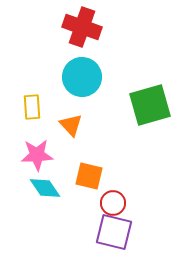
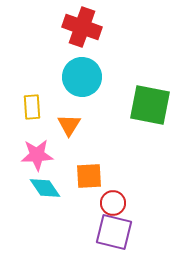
green square: rotated 27 degrees clockwise
orange triangle: moved 2 px left; rotated 15 degrees clockwise
orange square: rotated 16 degrees counterclockwise
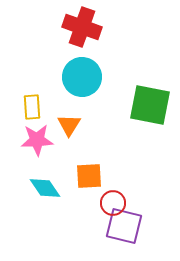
pink star: moved 15 px up
purple square: moved 10 px right, 6 px up
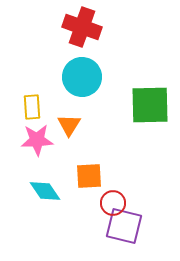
green square: rotated 12 degrees counterclockwise
cyan diamond: moved 3 px down
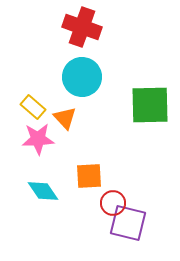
yellow rectangle: moved 1 px right; rotated 45 degrees counterclockwise
orange triangle: moved 4 px left, 7 px up; rotated 15 degrees counterclockwise
pink star: moved 1 px right, 1 px up
cyan diamond: moved 2 px left
purple square: moved 4 px right, 3 px up
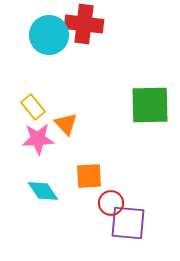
red cross: moved 2 px right, 3 px up; rotated 12 degrees counterclockwise
cyan circle: moved 33 px left, 42 px up
yellow rectangle: rotated 10 degrees clockwise
orange triangle: moved 1 px right, 6 px down
red circle: moved 2 px left
purple square: rotated 9 degrees counterclockwise
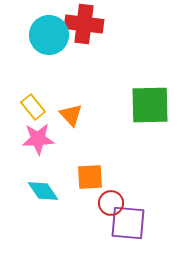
orange triangle: moved 5 px right, 9 px up
orange square: moved 1 px right, 1 px down
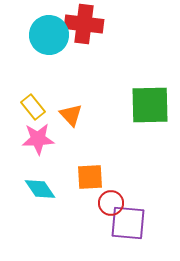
cyan diamond: moved 3 px left, 2 px up
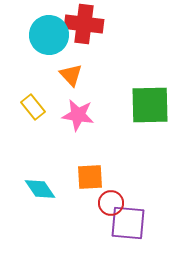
orange triangle: moved 40 px up
pink star: moved 40 px right, 24 px up; rotated 12 degrees clockwise
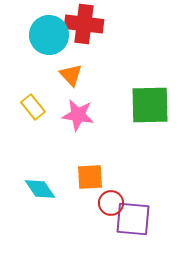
purple square: moved 5 px right, 4 px up
